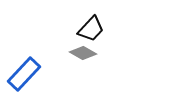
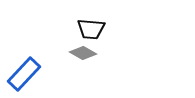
black trapezoid: rotated 52 degrees clockwise
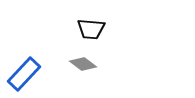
gray diamond: moved 11 px down; rotated 8 degrees clockwise
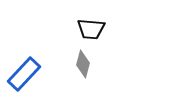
gray diamond: rotated 68 degrees clockwise
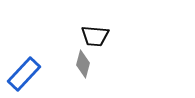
black trapezoid: moved 4 px right, 7 px down
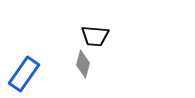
blue rectangle: rotated 8 degrees counterclockwise
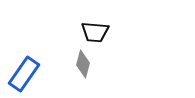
black trapezoid: moved 4 px up
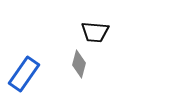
gray diamond: moved 4 px left
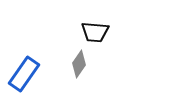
gray diamond: rotated 20 degrees clockwise
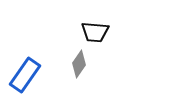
blue rectangle: moved 1 px right, 1 px down
